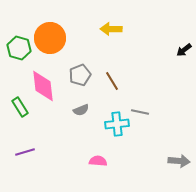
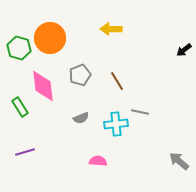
brown line: moved 5 px right
gray semicircle: moved 8 px down
cyan cross: moved 1 px left
gray arrow: rotated 145 degrees counterclockwise
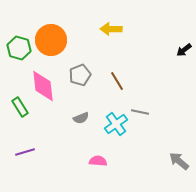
orange circle: moved 1 px right, 2 px down
cyan cross: rotated 30 degrees counterclockwise
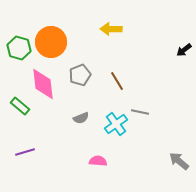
orange circle: moved 2 px down
pink diamond: moved 2 px up
green rectangle: moved 1 px up; rotated 18 degrees counterclockwise
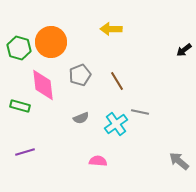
pink diamond: moved 1 px down
green rectangle: rotated 24 degrees counterclockwise
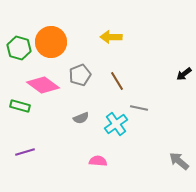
yellow arrow: moved 8 px down
black arrow: moved 24 px down
pink diamond: rotated 48 degrees counterclockwise
gray line: moved 1 px left, 4 px up
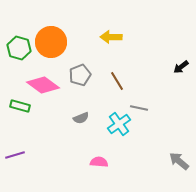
black arrow: moved 3 px left, 7 px up
cyan cross: moved 3 px right
purple line: moved 10 px left, 3 px down
pink semicircle: moved 1 px right, 1 px down
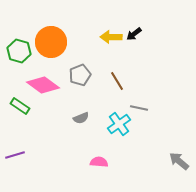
green hexagon: moved 3 px down
black arrow: moved 47 px left, 33 px up
green rectangle: rotated 18 degrees clockwise
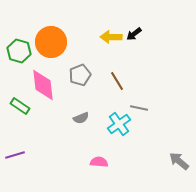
pink diamond: rotated 48 degrees clockwise
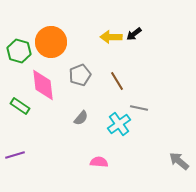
gray semicircle: rotated 28 degrees counterclockwise
